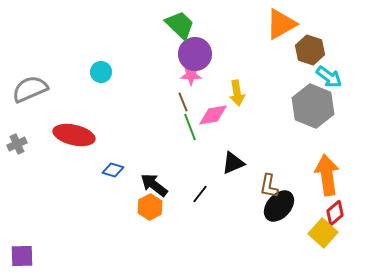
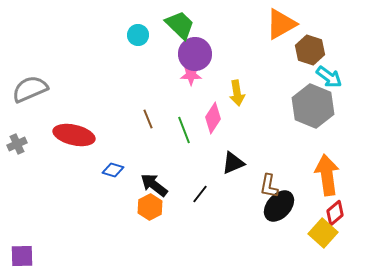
cyan circle: moved 37 px right, 37 px up
brown line: moved 35 px left, 17 px down
pink diamond: moved 3 px down; rotated 48 degrees counterclockwise
green line: moved 6 px left, 3 px down
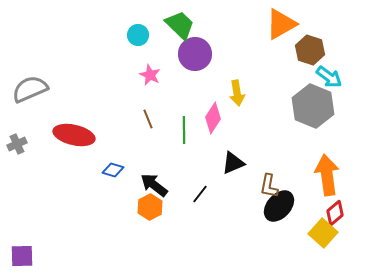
pink star: moved 41 px left; rotated 25 degrees clockwise
green line: rotated 20 degrees clockwise
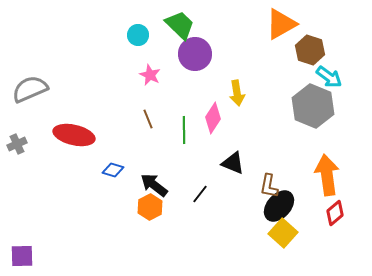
black triangle: rotated 45 degrees clockwise
yellow square: moved 40 px left
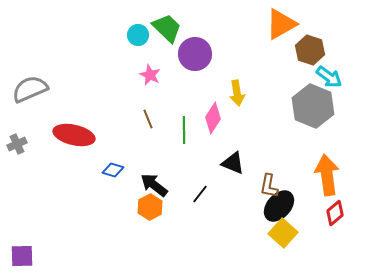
green trapezoid: moved 13 px left, 3 px down
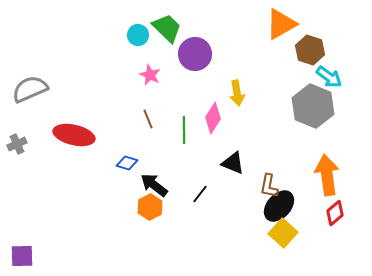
blue diamond: moved 14 px right, 7 px up
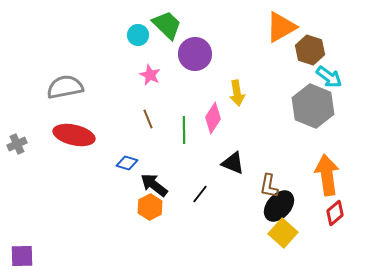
orange triangle: moved 3 px down
green trapezoid: moved 3 px up
gray semicircle: moved 35 px right, 2 px up; rotated 12 degrees clockwise
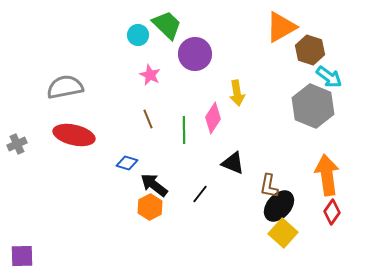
red diamond: moved 3 px left, 1 px up; rotated 15 degrees counterclockwise
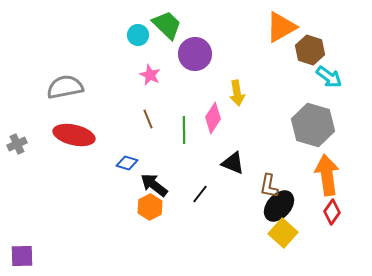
gray hexagon: moved 19 px down; rotated 6 degrees counterclockwise
